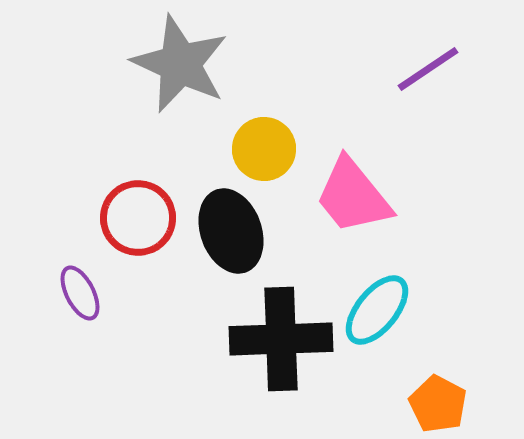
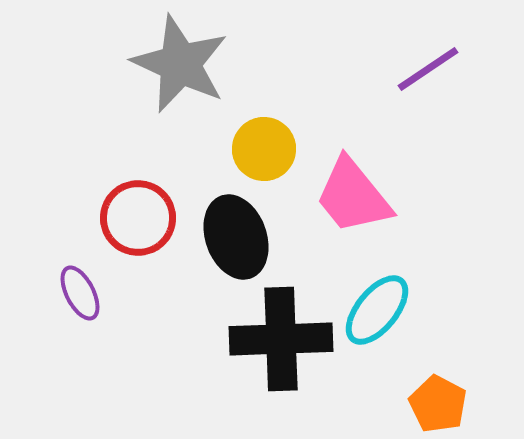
black ellipse: moved 5 px right, 6 px down
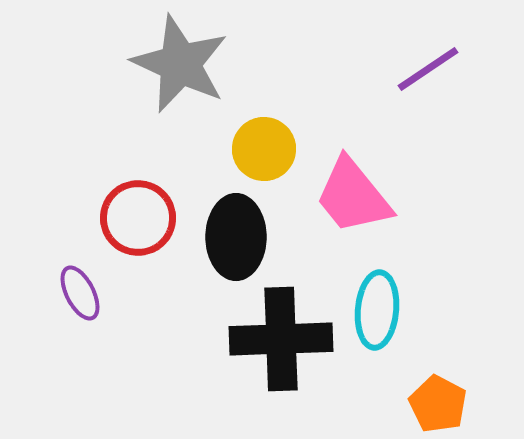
black ellipse: rotated 20 degrees clockwise
cyan ellipse: rotated 34 degrees counterclockwise
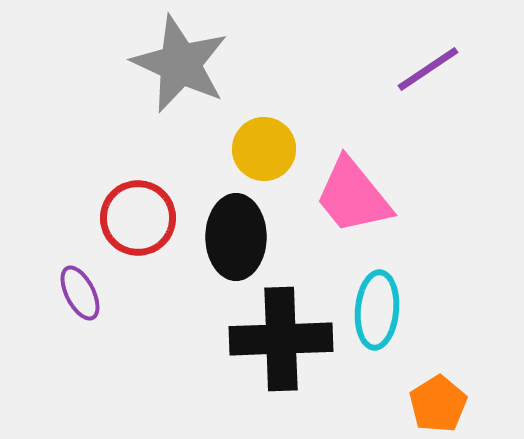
orange pentagon: rotated 12 degrees clockwise
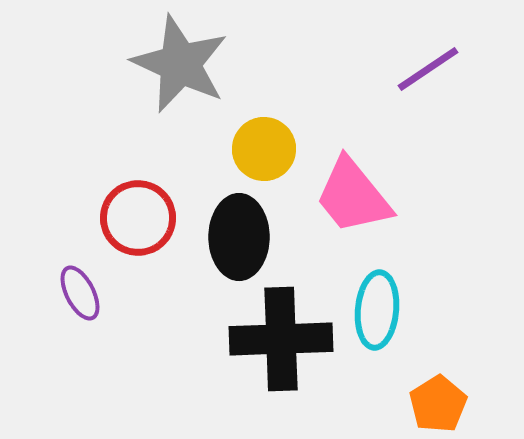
black ellipse: moved 3 px right
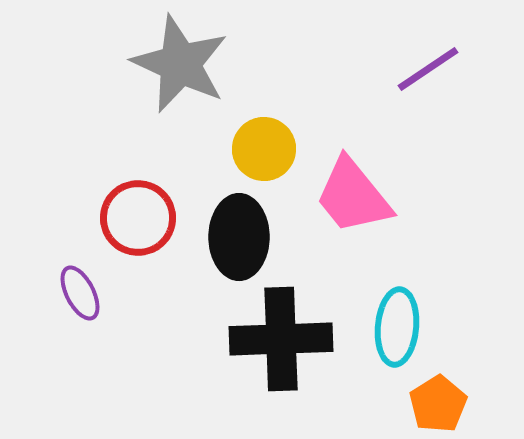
cyan ellipse: moved 20 px right, 17 px down
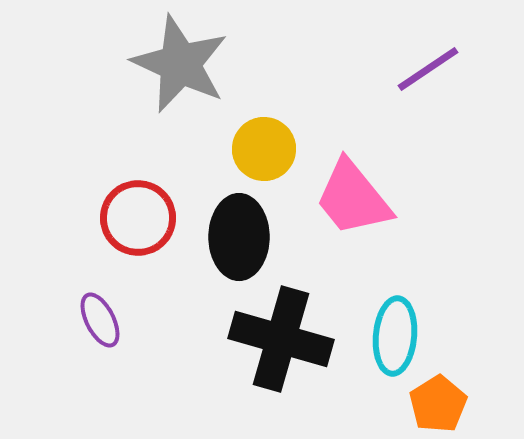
pink trapezoid: moved 2 px down
purple ellipse: moved 20 px right, 27 px down
cyan ellipse: moved 2 px left, 9 px down
black cross: rotated 18 degrees clockwise
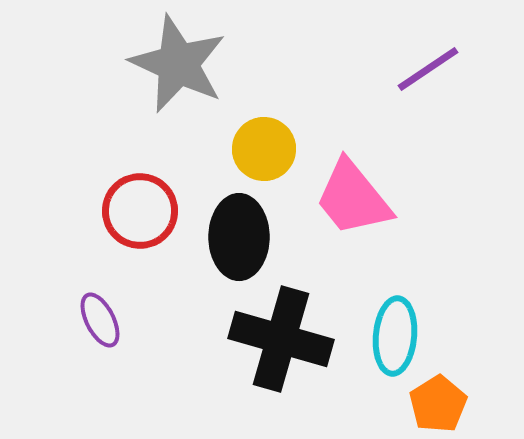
gray star: moved 2 px left
red circle: moved 2 px right, 7 px up
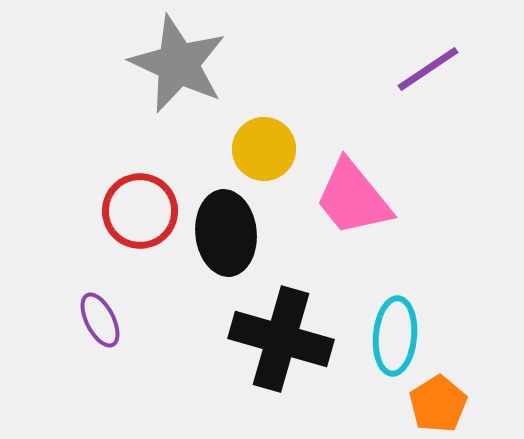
black ellipse: moved 13 px left, 4 px up; rotated 6 degrees counterclockwise
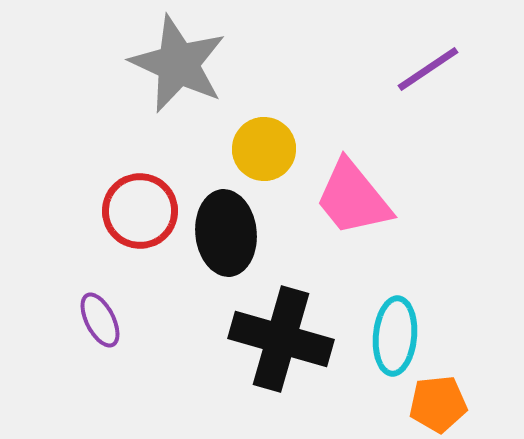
orange pentagon: rotated 26 degrees clockwise
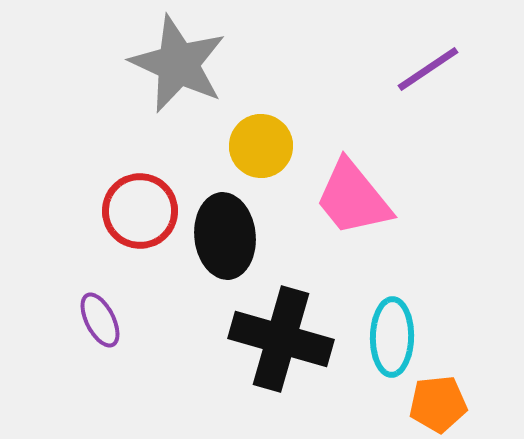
yellow circle: moved 3 px left, 3 px up
black ellipse: moved 1 px left, 3 px down
cyan ellipse: moved 3 px left, 1 px down; rotated 4 degrees counterclockwise
